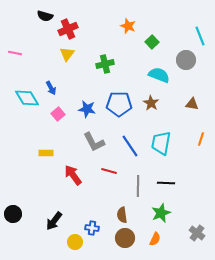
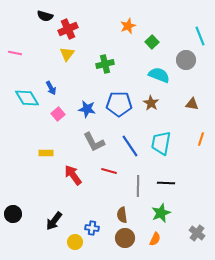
orange star: rotated 28 degrees clockwise
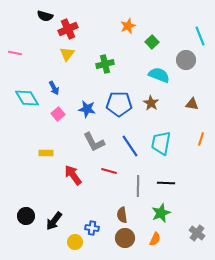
blue arrow: moved 3 px right
black circle: moved 13 px right, 2 px down
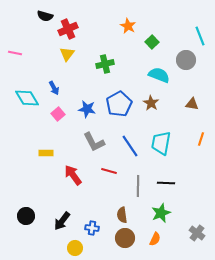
orange star: rotated 21 degrees counterclockwise
blue pentagon: rotated 30 degrees counterclockwise
black arrow: moved 8 px right
yellow circle: moved 6 px down
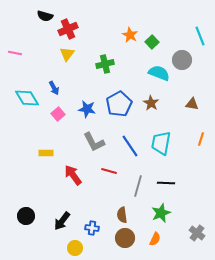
orange star: moved 2 px right, 9 px down
gray circle: moved 4 px left
cyan semicircle: moved 2 px up
gray line: rotated 15 degrees clockwise
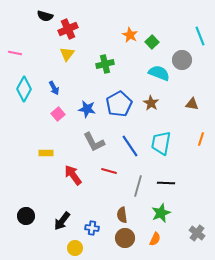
cyan diamond: moved 3 px left, 9 px up; rotated 60 degrees clockwise
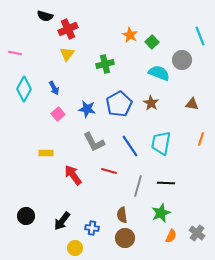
orange semicircle: moved 16 px right, 3 px up
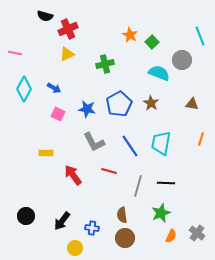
yellow triangle: rotated 28 degrees clockwise
blue arrow: rotated 32 degrees counterclockwise
pink square: rotated 24 degrees counterclockwise
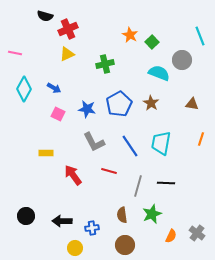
green star: moved 9 px left, 1 px down
black arrow: rotated 54 degrees clockwise
blue cross: rotated 16 degrees counterclockwise
brown circle: moved 7 px down
